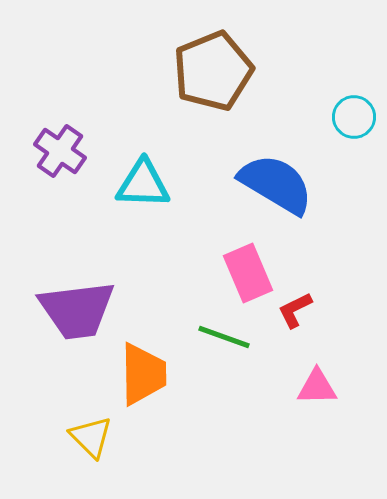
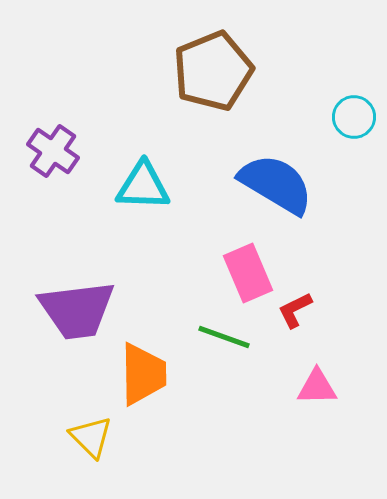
purple cross: moved 7 px left
cyan triangle: moved 2 px down
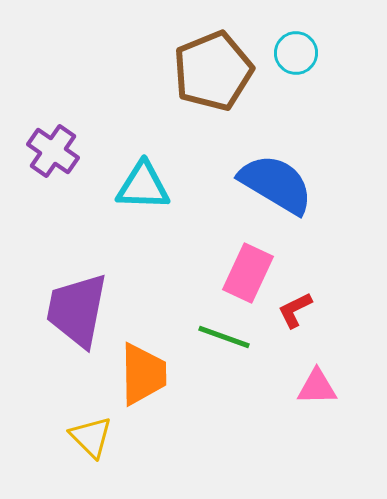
cyan circle: moved 58 px left, 64 px up
pink rectangle: rotated 48 degrees clockwise
purple trapezoid: rotated 108 degrees clockwise
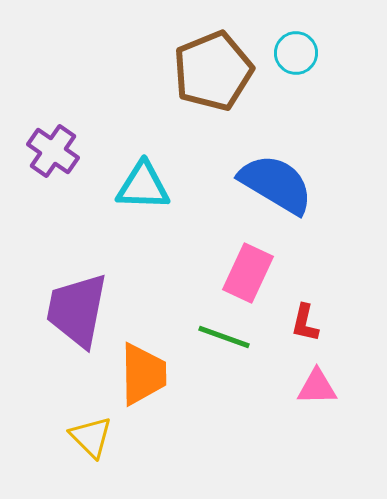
red L-shape: moved 10 px right, 13 px down; rotated 51 degrees counterclockwise
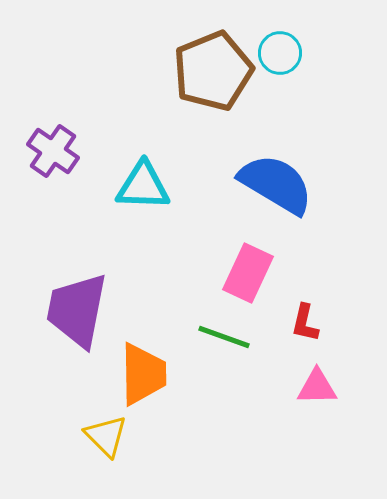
cyan circle: moved 16 px left
yellow triangle: moved 15 px right, 1 px up
